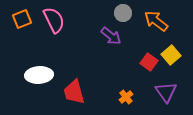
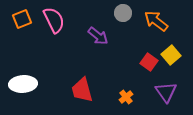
purple arrow: moved 13 px left
white ellipse: moved 16 px left, 9 px down
red trapezoid: moved 8 px right, 2 px up
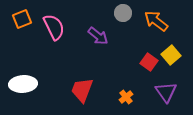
pink semicircle: moved 7 px down
red trapezoid: rotated 36 degrees clockwise
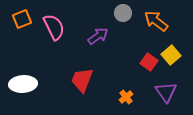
purple arrow: rotated 75 degrees counterclockwise
red trapezoid: moved 10 px up
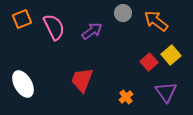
purple arrow: moved 6 px left, 5 px up
red square: rotated 12 degrees clockwise
white ellipse: rotated 64 degrees clockwise
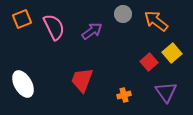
gray circle: moved 1 px down
yellow square: moved 1 px right, 2 px up
orange cross: moved 2 px left, 2 px up; rotated 24 degrees clockwise
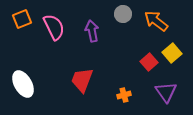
purple arrow: rotated 65 degrees counterclockwise
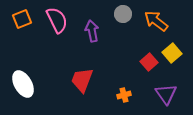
pink semicircle: moved 3 px right, 7 px up
purple triangle: moved 2 px down
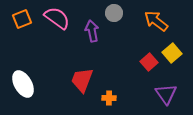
gray circle: moved 9 px left, 1 px up
pink semicircle: moved 2 px up; rotated 28 degrees counterclockwise
orange cross: moved 15 px left, 3 px down; rotated 16 degrees clockwise
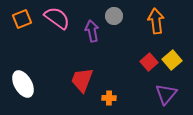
gray circle: moved 3 px down
orange arrow: rotated 45 degrees clockwise
yellow square: moved 7 px down
purple triangle: rotated 15 degrees clockwise
